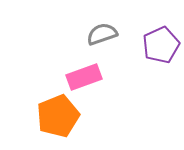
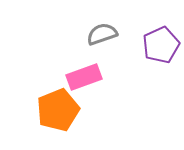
orange pentagon: moved 6 px up
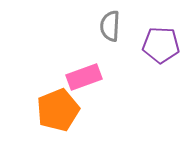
gray semicircle: moved 8 px right, 8 px up; rotated 68 degrees counterclockwise
purple pentagon: rotated 27 degrees clockwise
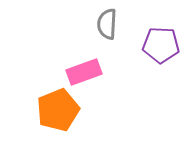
gray semicircle: moved 3 px left, 2 px up
pink rectangle: moved 5 px up
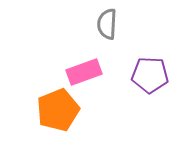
purple pentagon: moved 11 px left, 30 px down
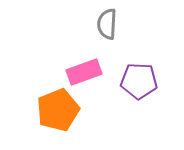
purple pentagon: moved 11 px left, 6 px down
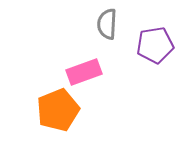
purple pentagon: moved 16 px right, 36 px up; rotated 12 degrees counterclockwise
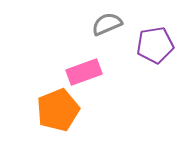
gray semicircle: rotated 64 degrees clockwise
